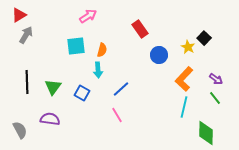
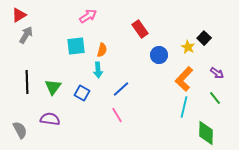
purple arrow: moved 1 px right, 6 px up
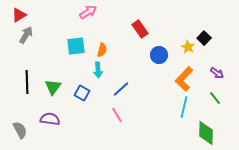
pink arrow: moved 4 px up
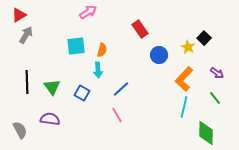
green triangle: moved 1 px left; rotated 12 degrees counterclockwise
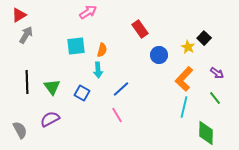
purple semicircle: rotated 36 degrees counterclockwise
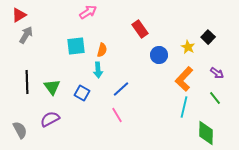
black square: moved 4 px right, 1 px up
